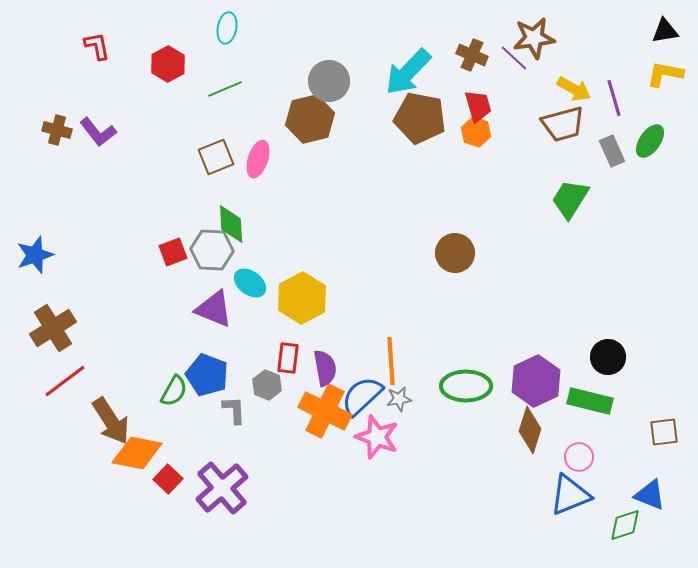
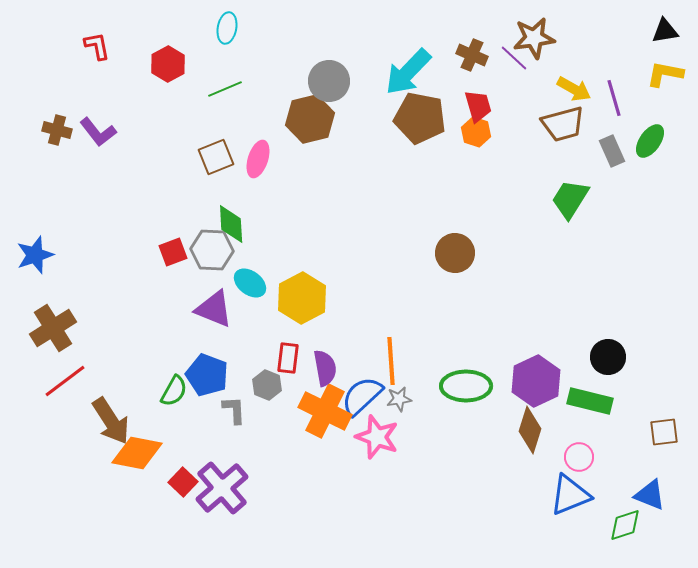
red square at (168, 479): moved 15 px right, 3 px down
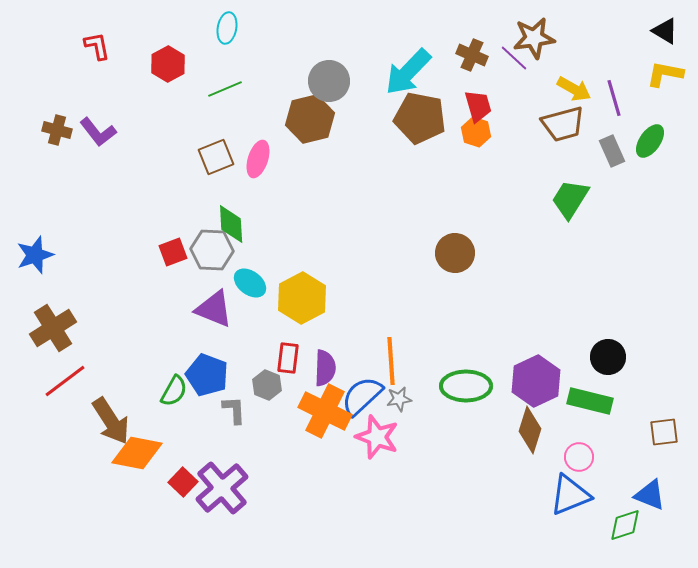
black triangle at (665, 31): rotated 40 degrees clockwise
purple semicircle at (325, 368): rotated 12 degrees clockwise
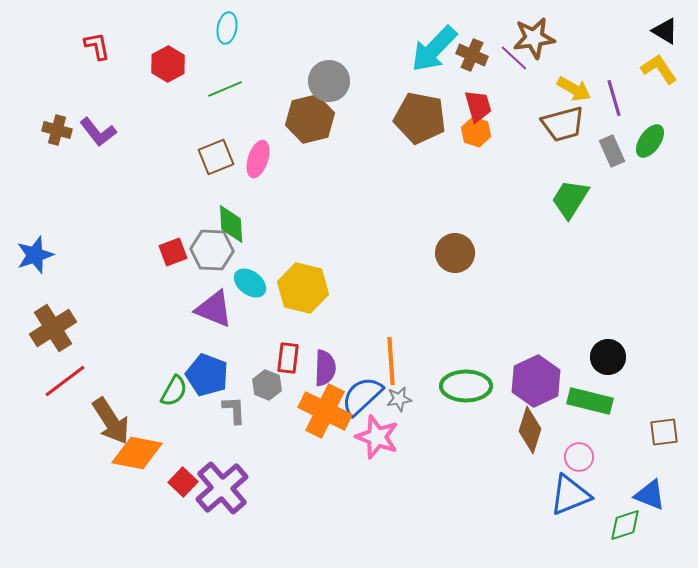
cyan arrow at (408, 72): moved 26 px right, 23 px up
yellow L-shape at (665, 74): moved 6 px left, 5 px up; rotated 45 degrees clockwise
yellow hexagon at (302, 298): moved 1 px right, 10 px up; rotated 18 degrees counterclockwise
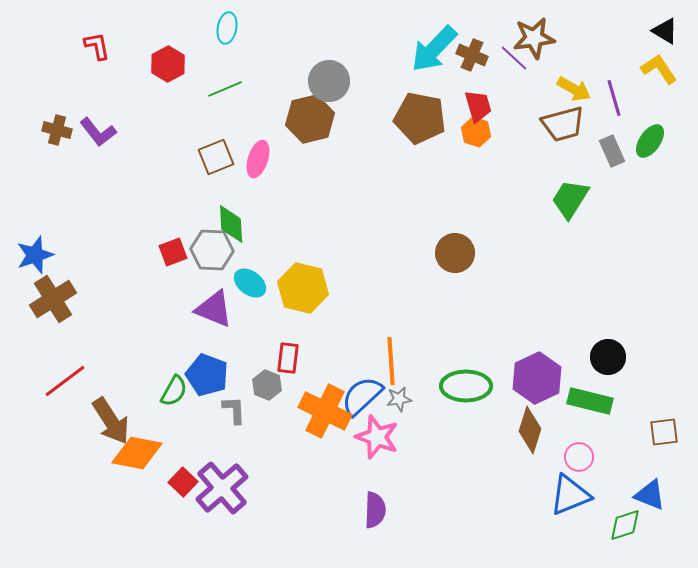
brown cross at (53, 328): moved 29 px up
purple semicircle at (325, 368): moved 50 px right, 142 px down
purple hexagon at (536, 381): moved 1 px right, 3 px up
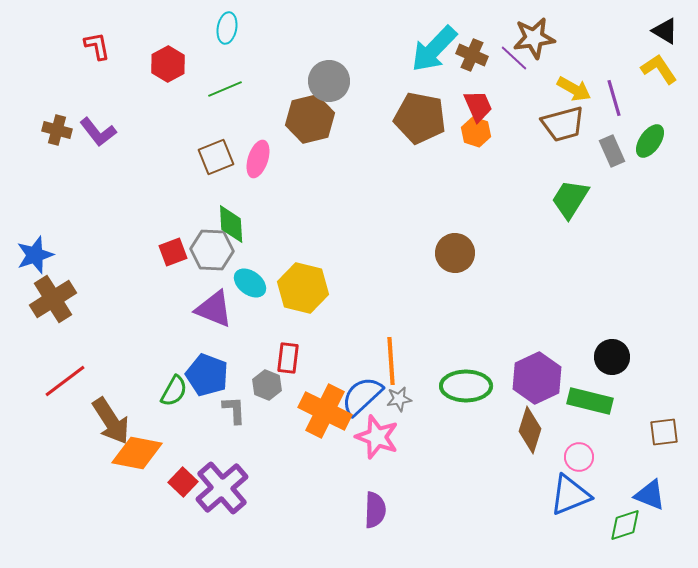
red trapezoid at (478, 106): rotated 8 degrees counterclockwise
black circle at (608, 357): moved 4 px right
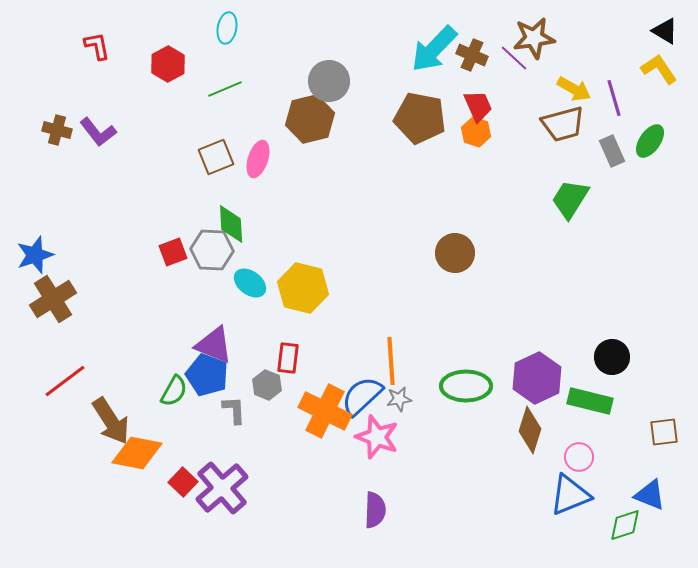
purple triangle at (214, 309): moved 36 px down
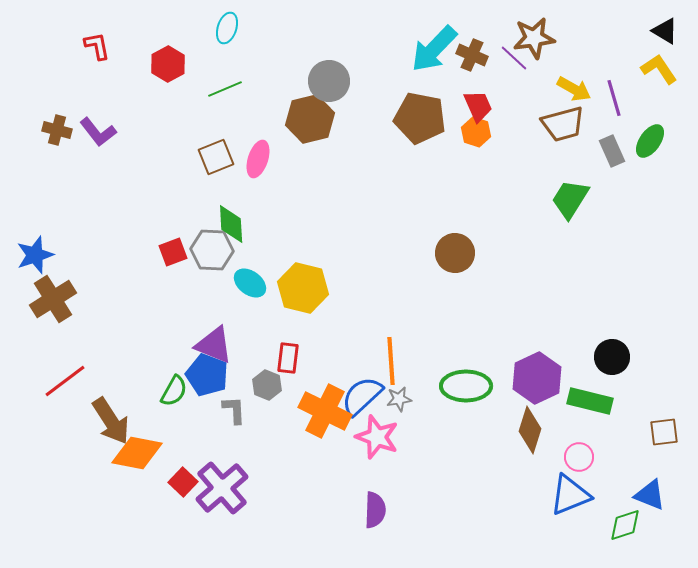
cyan ellipse at (227, 28): rotated 8 degrees clockwise
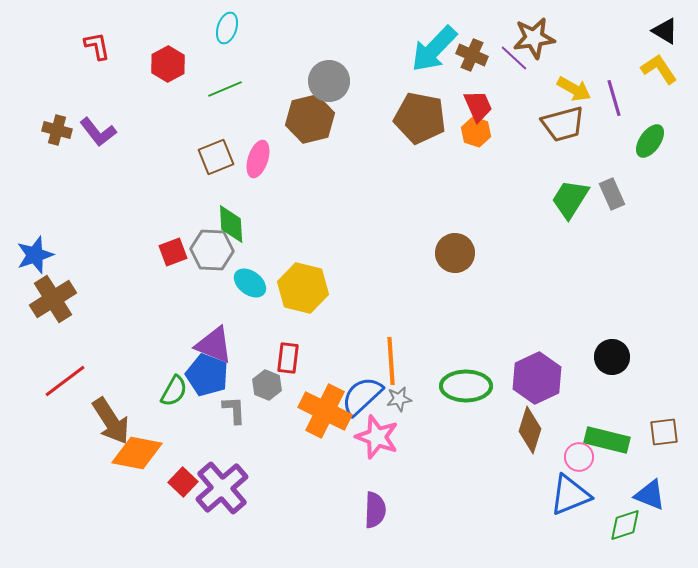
gray rectangle at (612, 151): moved 43 px down
green rectangle at (590, 401): moved 17 px right, 39 px down
